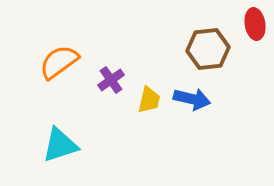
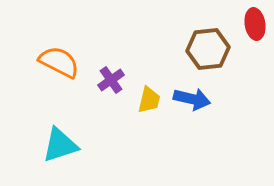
orange semicircle: rotated 63 degrees clockwise
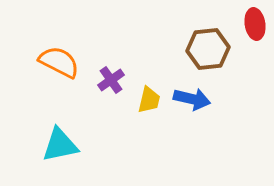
cyan triangle: rotated 6 degrees clockwise
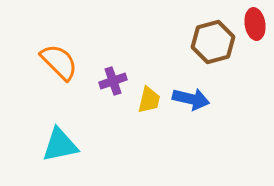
brown hexagon: moved 5 px right, 7 px up; rotated 9 degrees counterclockwise
orange semicircle: rotated 18 degrees clockwise
purple cross: moved 2 px right, 1 px down; rotated 16 degrees clockwise
blue arrow: moved 1 px left
